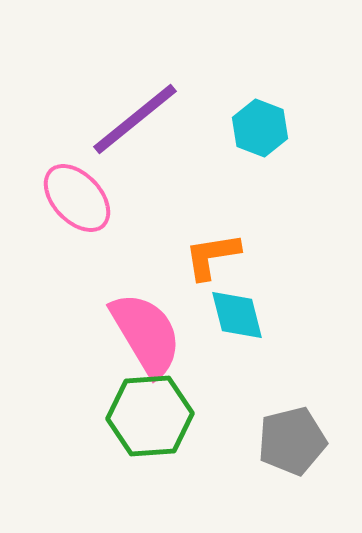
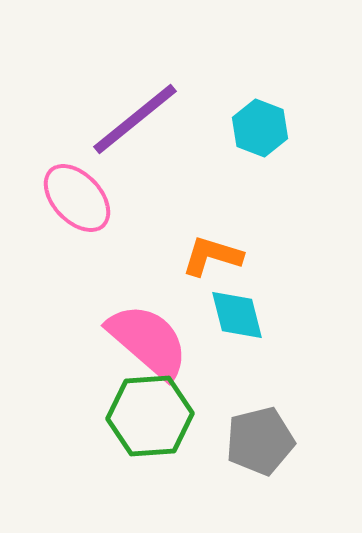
orange L-shape: rotated 26 degrees clockwise
pink semicircle: moved 2 px right, 7 px down; rotated 18 degrees counterclockwise
gray pentagon: moved 32 px left
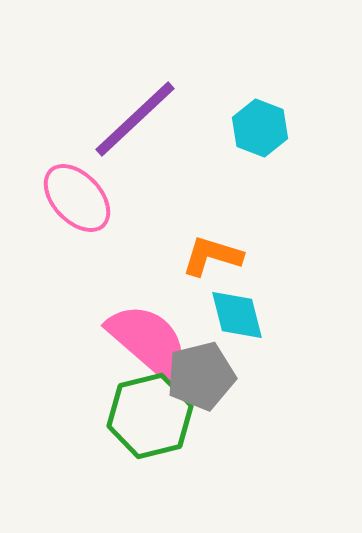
purple line: rotated 4 degrees counterclockwise
green hexagon: rotated 10 degrees counterclockwise
gray pentagon: moved 59 px left, 65 px up
